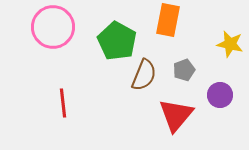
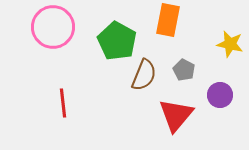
gray pentagon: rotated 25 degrees counterclockwise
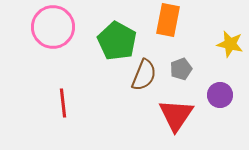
gray pentagon: moved 3 px left, 1 px up; rotated 25 degrees clockwise
red triangle: rotated 6 degrees counterclockwise
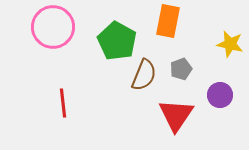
orange rectangle: moved 1 px down
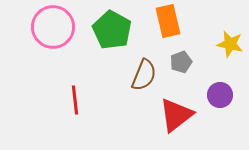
orange rectangle: rotated 24 degrees counterclockwise
green pentagon: moved 5 px left, 11 px up
gray pentagon: moved 7 px up
red line: moved 12 px right, 3 px up
red triangle: rotated 18 degrees clockwise
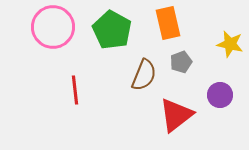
orange rectangle: moved 2 px down
red line: moved 10 px up
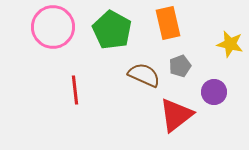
gray pentagon: moved 1 px left, 4 px down
brown semicircle: rotated 88 degrees counterclockwise
purple circle: moved 6 px left, 3 px up
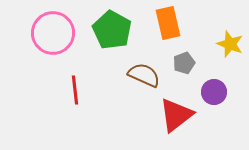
pink circle: moved 6 px down
yellow star: rotated 8 degrees clockwise
gray pentagon: moved 4 px right, 3 px up
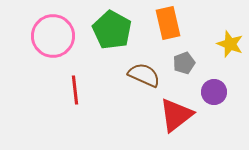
pink circle: moved 3 px down
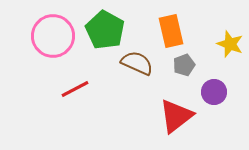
orange rectangle: moved 3 px right, 8 px down
green pentagon: moved 7 px left
gray pentagon: moved 2 px down
brown semicircle: moved 7 px left, 12 px up
red line: moved 1 px up; rotated 68 degrees clockwise
red triangle: moved 1 px down
